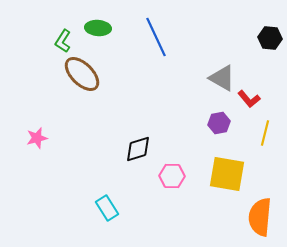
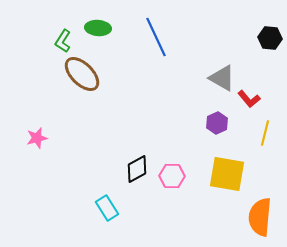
purple hexagon: moved 2 px left; rotated 15 degrees counterclockwise
black diamond: moved 1 px left, 20 px down; rotated 12 degrees counterclockwise
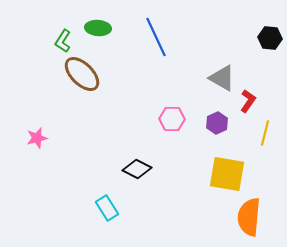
red L-shape: moved 1 px left, 2 px down; rotated 105 degrees counterclockwise
black diamond: rotated 56 degrees clockwise
pink hexagon: moved 57 px up
orange semicircle: moved 11 px left
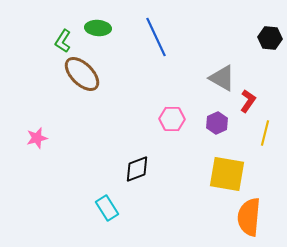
black diamond: rotated 48 degrees counterclockwise
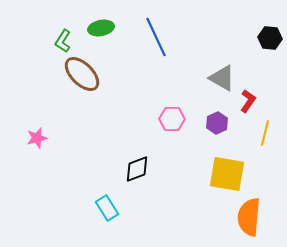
green ellipse: moved 3 px right; rotated 15 degrees counterclockwise
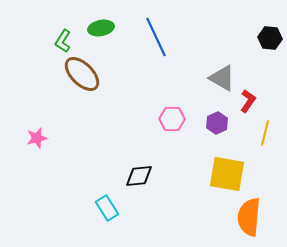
black diamond: moved 2 px right, 7 px down; rotated 16 degrees clockwise
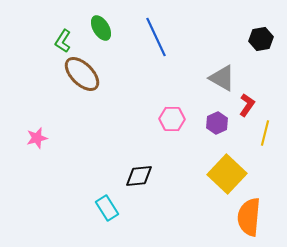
green ellipse: rotated 70 degrees clockwise
black hexagon: moved 9 px left, 1 px down; rotated 15 degrees counterclockwise
red L-shape: moved 1 px left, 4 px down
yellow square: rotated 33 degrees clockwise
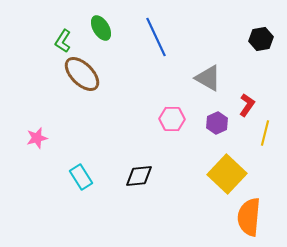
gray triangle: moved 14 px left
cyan rectangle: moved 26 px left, 31 px up
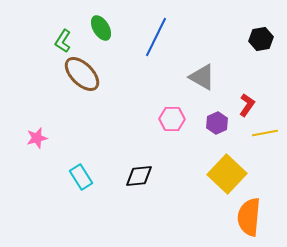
blue line: rotated 51 degrees clockwise
gray triangle: moved 6 px left, 1 px up
yellow line: rotated 65 degrees clockwise
